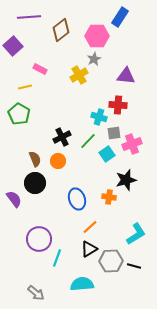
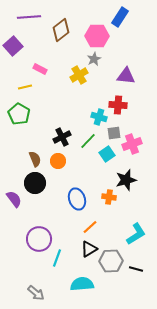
black line: moved 2 px right, 3 px down
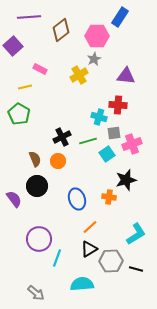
green line: rotated 30 degrees clockwise
black circle: moved 2 px right, 3 px down
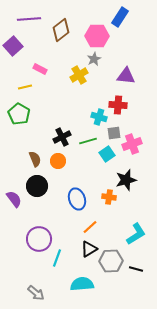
purple line: moved 2 px down
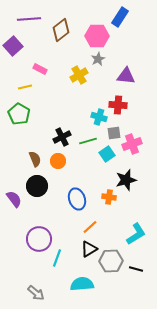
gray star: moved 4 px right
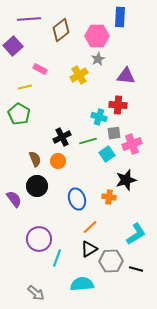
blue rectangle: rotated 30 degrees counterclockwise
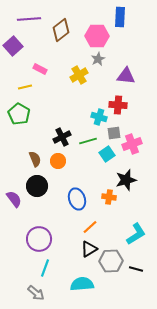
cyan line: moved 12 px left, 10 px down
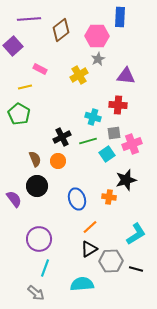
cyan cross: moved 6 px left
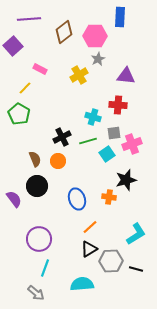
brown diamond: moved 3 px right, 2 px down
pink hexagon: moved 2 px left
yellow line: moved 1 px down; rotated 32 degrees counterclockwise
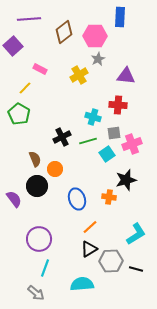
orange circle: moved 3 px left, 8 px down
